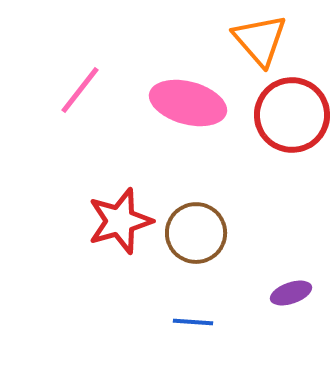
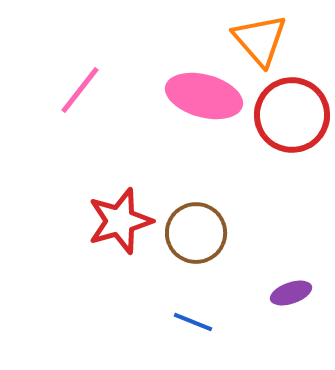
pink ellipse: moved 16 px right, 7 px up
blue line: rotated 18 degrees clockwise
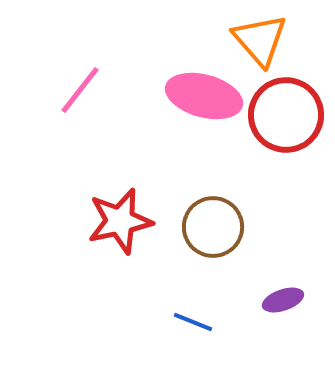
red circle: moved 6 px left
red star: rotated 4 degrees clockwise
brown circle: moved 17 px right, 6 px up
purple ellipse: moved 8 px left, 7 px down
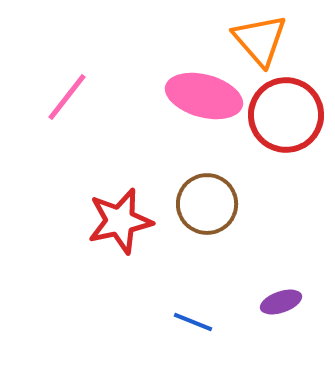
pink line: moved 13 px left, 7 px down
brown circle: moved 6 px left, 23 px up
purple ellipse: moved 2 px left, 2 px down
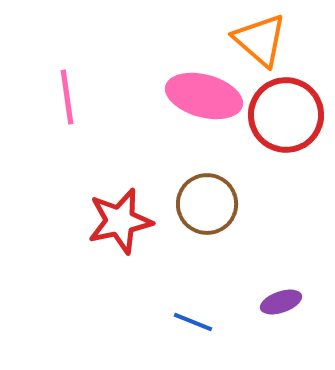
orange triangle: rotated 8 degrees counterclockwise
pink line: rotated 46 degrees counterclockwise
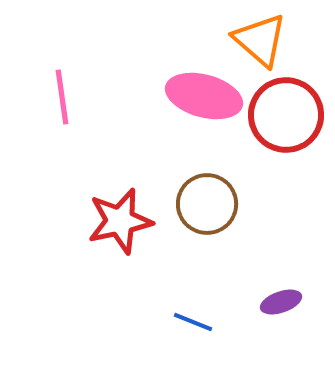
pink line: moved 5 px left
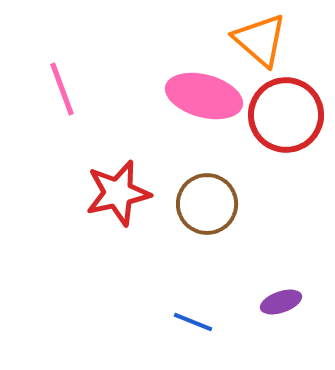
pink line: moved 8 px up; rotated 12 degrees counterclockwise
red star: moved 2 px left, 28 px up
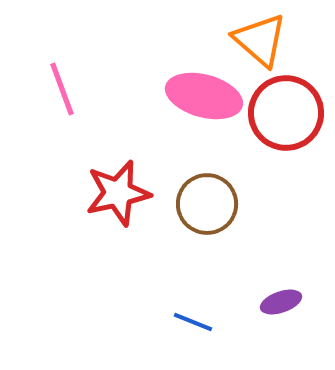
red circle: moved 2 px up
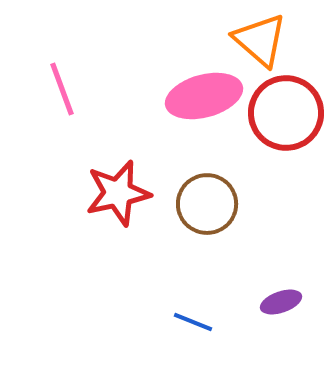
pink ellipse: rotated 30 degrees counterclockwise
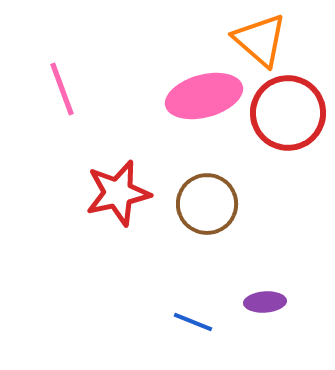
red circle: moved 2 px right
purple ellipse: moved 16 px left; rotated 15 degrees clockwise
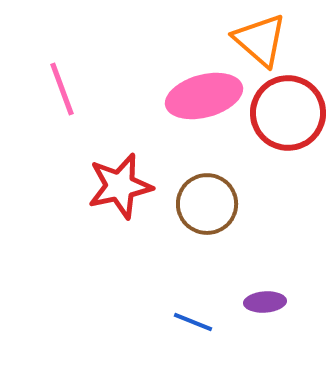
red star: moved 2 px right, 7 px up
